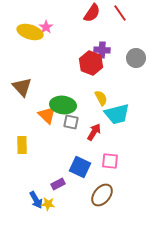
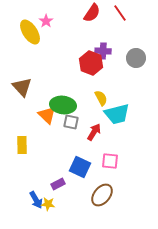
pink star: moved 6 px up
yellow ellipse: rotated 40 degrees clockwise
purple cross: moved 1 px right, 1 px down
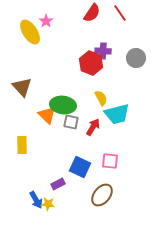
red arrow: moved 1 px left, 5 px up
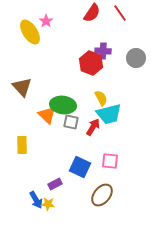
cyan trapezoid: moved 8 px left
purple rectangle: moved 3 px left
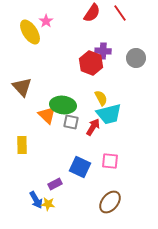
brown ellipse: moved 8 px right, 7 px down
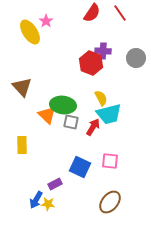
blue arrow: rotated 60 degrees clockwise
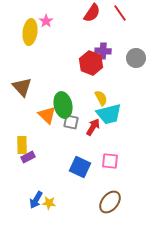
yellow ellipse: rotated 40 degrees clockwise
green ellipse: rotated 70 degrees clockwise
purple rectangle: moved 27 px left, 27 px up
yellow star: moved 1 px right, 1 px up
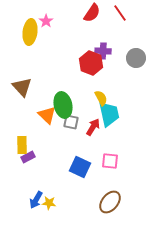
cyan trapezoid: rotated 88 degrees counterclockwise
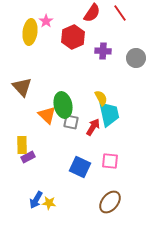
red hexagon: moved 18 px left, 26 px up; rotated 15 degrees clockwise
